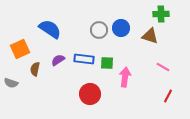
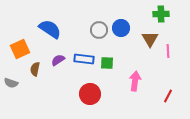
brown triangle: moved 3 px down; rotated 42 degrees clockwise
pink line: moved 5 px right, 16 px up; rotated 56 degrees clockwise
pink arrow: moved 10 px right, 4 px down
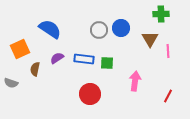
purple semicircle: moved 1 px left, 2 px up
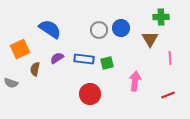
green cross: moved 3 px down
pink line: moved 2 px right, 7 px down
green square: rotated 16 degrees counterclockwise
red line: moved 1 px up; rotated 40 degrees clockwise
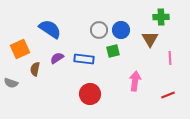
blue circle: moved 2 px down
green square: moved 6 px right, 12 px up
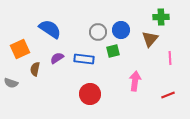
gray circle: moved 1 px left, 2 px down
brown triangle: rotated 12 degrees clockwise
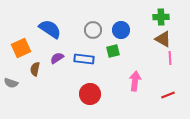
gray circle: moved 5 px left, 2 px up
brown triangle: moved 13 px right; rotated 42 degrees counterclockwise
orange square: moved 1 px right, 1 px up
